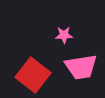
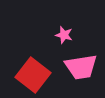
pink star: rotated 18 degrees clockwise
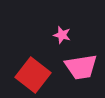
pink star: moved 2 px left
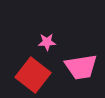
pink star: moved 15 px left, 7 px down; rotated 18 degrees counterclockwise
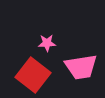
pink star: moved 1 px down
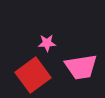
red square: rotated 16 degrees clockwise
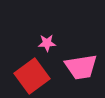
red square: moved 1 px left, 1 px down
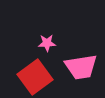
red square: moved 3 px right, 1 px down
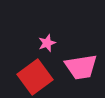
pink star: rotated 18 degrees counterclockwise
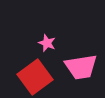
pink star: rotated 30 degrees counterclockwise
